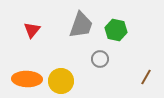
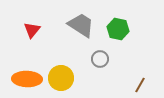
gray trapezoid: rotated 76 degrees counterclockwise
green hexagon: moved 2 px right, 1 px up
brown line: moved 6 px left, 8 px down
yellow circle: moved 3 px up
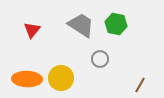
green hexagon: moved 2 px left, 5 px up
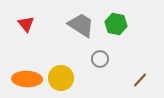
red triangle: moved 6 px left, 6 px up; rotated 18 degrees counterclockwise
brown line: moved 5 px up; rotated 14 degrees clockwise
